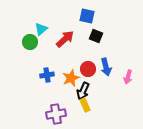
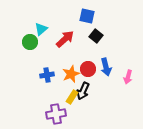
black square: rotated 16 degrees clockwise
orange star: moved 4 px up
yellow rectangle: moved 13 px left, 8 px up; rotated 56 degrees clockwise
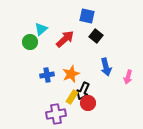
red circle: moved 34 px down
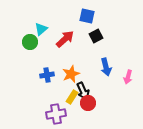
black square: rotated 24 degrees clockwise
black arrow: rotated 48 degrees counterclockwise
